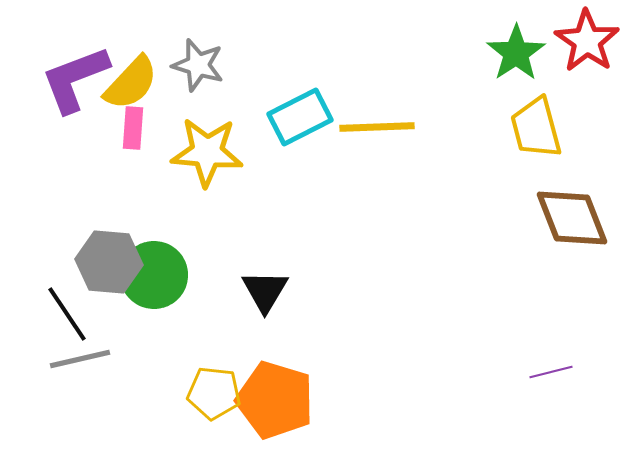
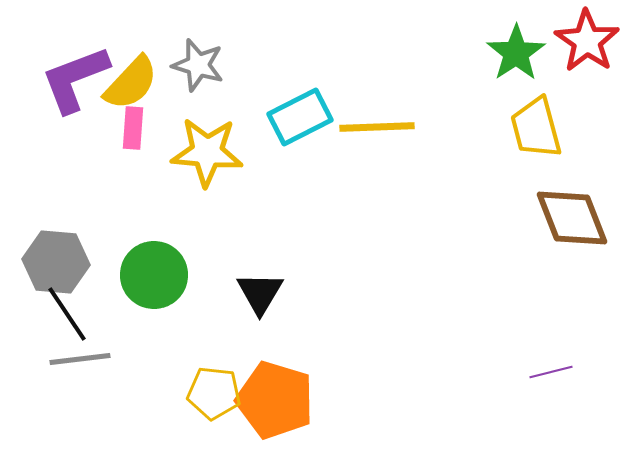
gray hexagon: moved 53 px left
black triangle: moved 5 px left, 2 px down
gray line: rotated 6 degrees clockwise
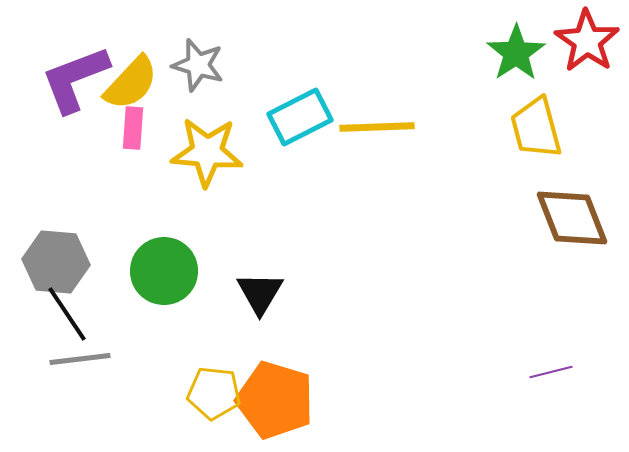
green circle: moved 10 px right, 4 px up
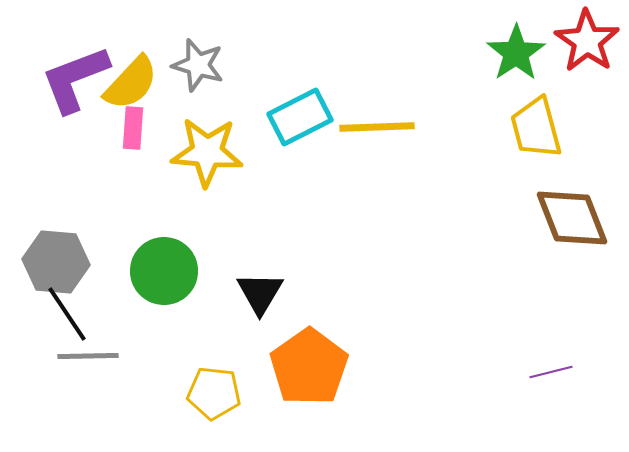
gray line: moved 8 px right, 3 px up; rotated 6 degrees clockwise
orange pentagon: moved 34 px right, 33 px up; rotated 20 degrees clockwise
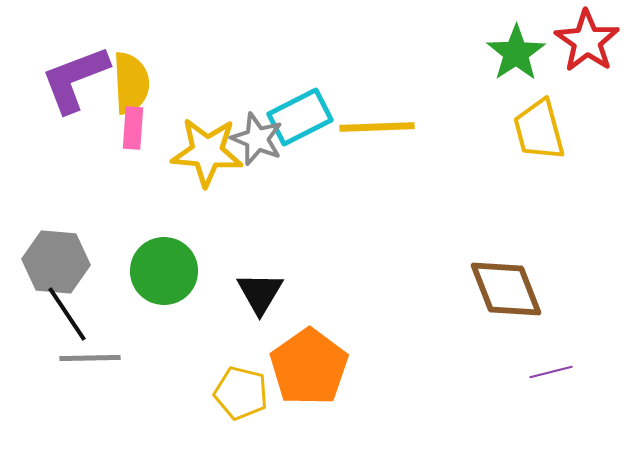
gray star: moved 59 px right, 74 px down; rotated 6 degrees clockwise
yellow semicircle: rotated 46 degrees counterclockwise
yellow trapezoid: moved 3 px right, 2 px down
brown diamond: moved 66 px left, 71 px down
gray line: moved 2 px right, 2 px down
yellow pentagon: moved 27 px right; rotated 8 degrees clockwise
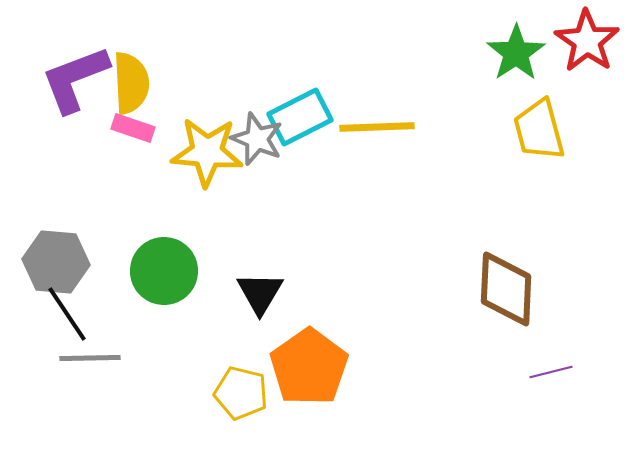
pink rectangle: rotated 75 degrees counterclockwise
brown diamond: rotated 24 degrees clockwise
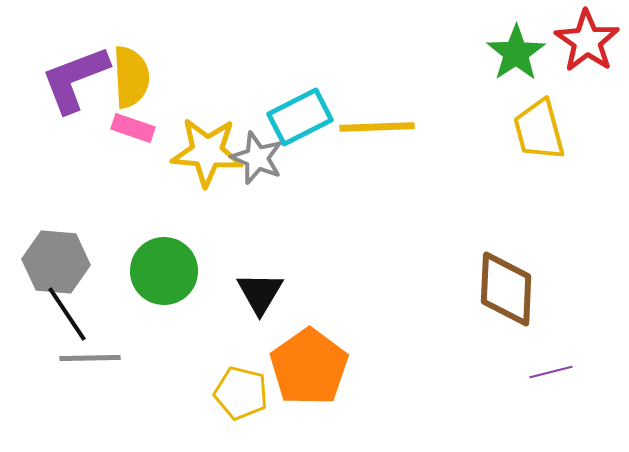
yellow semicircle: moved 6 px up
gray star: moved 19 px down
